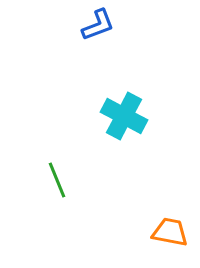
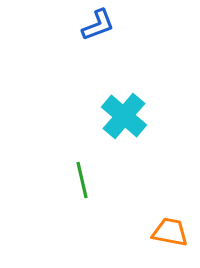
cyan cross: rotated 12 degrees clockwise
green line: moved 25 px right; rotated 9 degrees clockwise
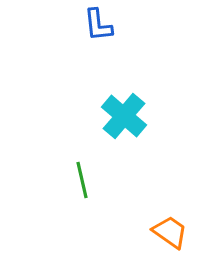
blue L-shape: rotated 105 degrees clockwise
orange trapezoid: rotated 24 degrees clockwise
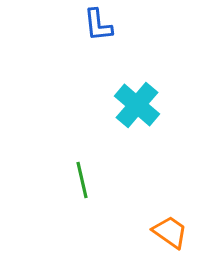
cyan cross: moved 13 px right, 11 px up
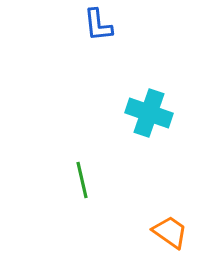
cyan cross: moved 12 px right, 8 px down; rotated 21 degrees counterclockwise
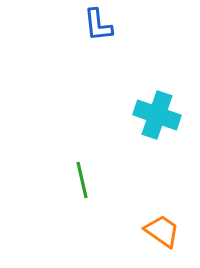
cyan cross: moved 8 px right, 2 px down
orange trapezoid: moved 8 px left, 1 px up
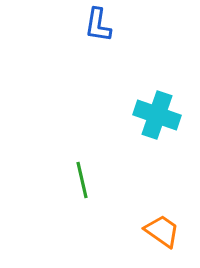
blue L-shape: rotated 15 degrees clockwise
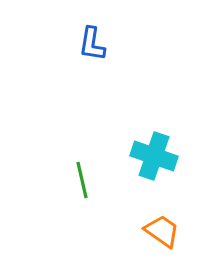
blue L-shape: moved 6 px left, 19 px down
cyan cross: moved 3 px left, 41 px down
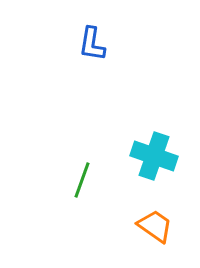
green line: rotated 33 degrees clockwise
orange trapezoid: moved 7 px left, 5 px up
